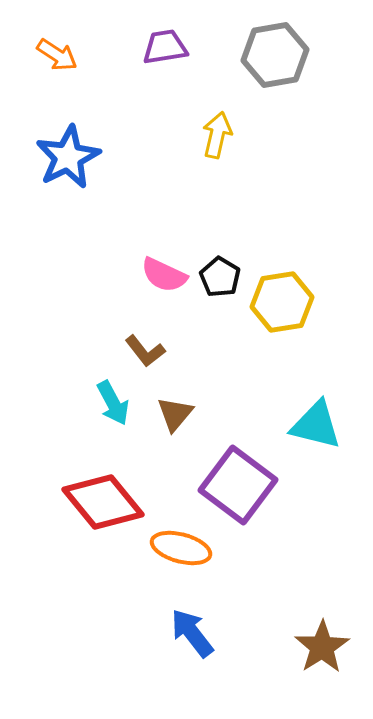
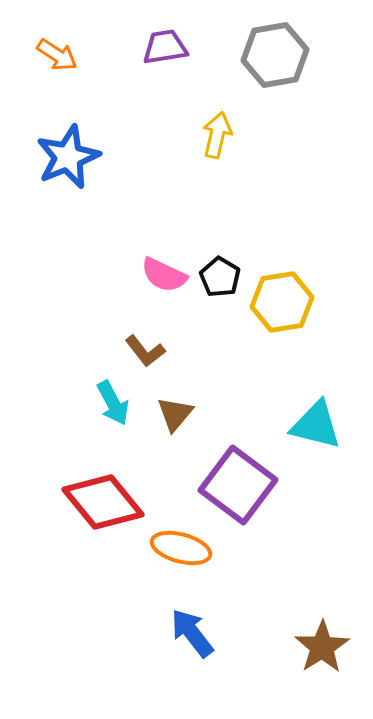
blue star: rotated 4 degrees clockwise
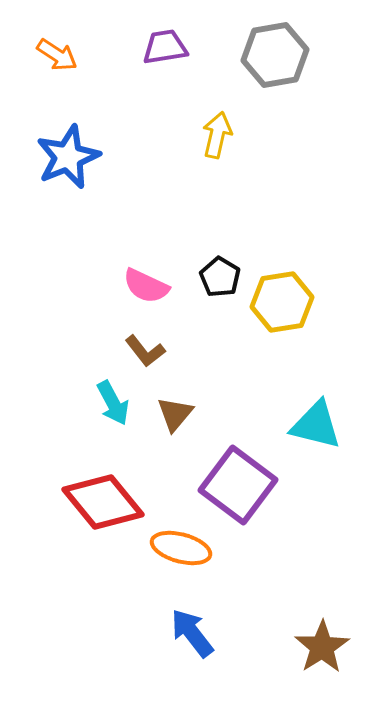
pink semicircle: moved 18 px left, 11 px down
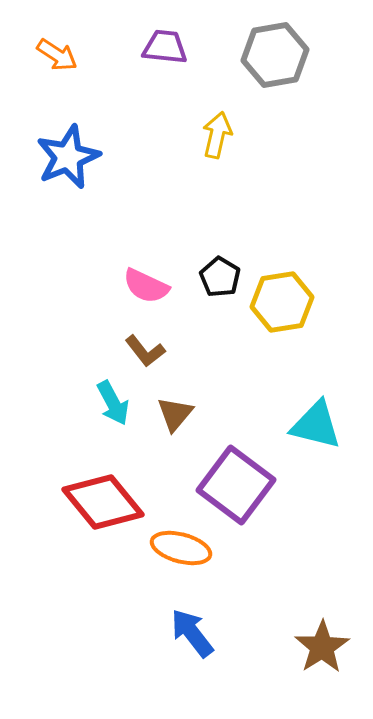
purple trapezoid: rotated 15 degrees clockwise
purple square: moved 2 px left
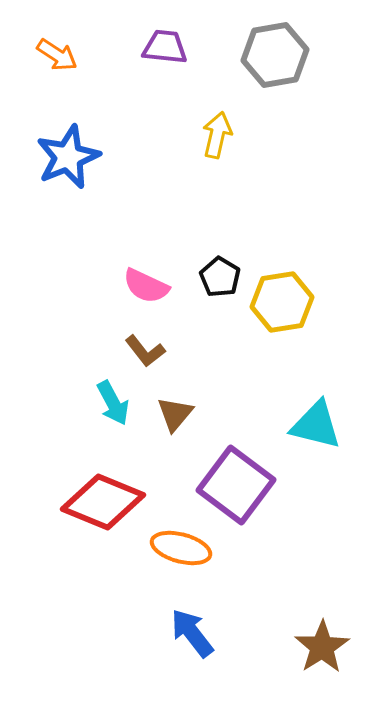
red diamond: rotated 28 degrees counterclockwise
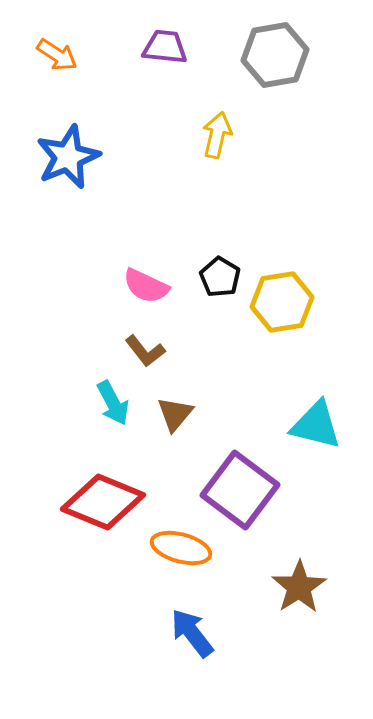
purple square: moved 4 px right, 5 px down
brown star: moved 23 px left, 60 px up
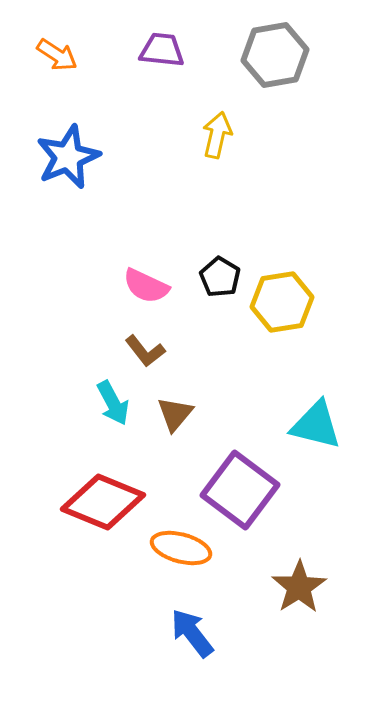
purple trapezoid: moved 3 px left, 3 px down
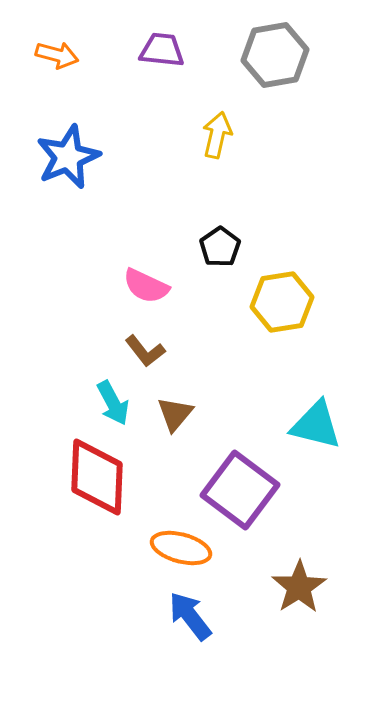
orange arrow: rotated 18 degrees counterclockwise
black pentagon: moved 30 px up; rotated 6 degrees clockwise
red diamond: moved 6 px left, 25 px up; rotated 70 degrees clockwise
blue arrow: moved 2 px left, 17 px up
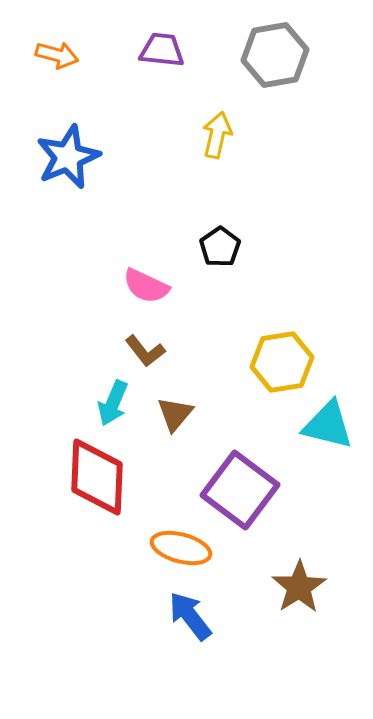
yellow hexagon: moved 60 px down
cyan arrow: rotated 51 degrees clockwise
cyan triangle: moved 12 px right
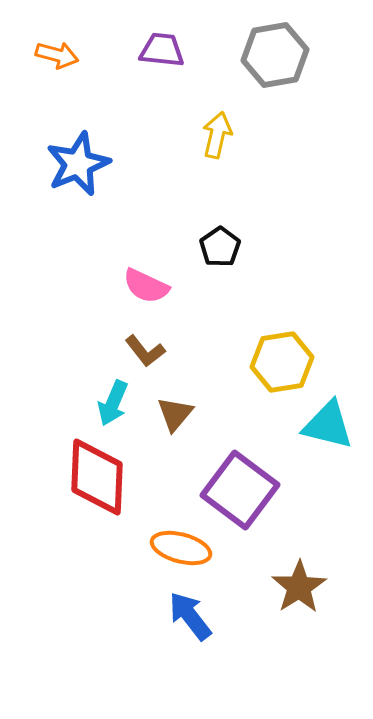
blue star: moved 10 px right, 7 px down
